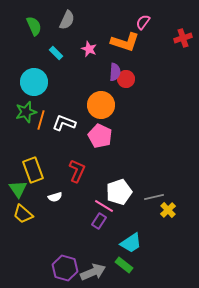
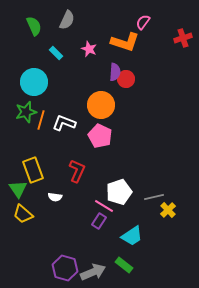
white semicircle: rotated 24 degrees clockwise
cyan trapezoid: moved 1 px right, 7 px up
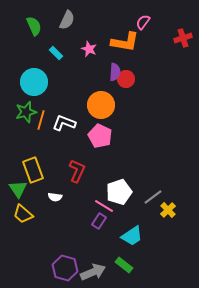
orange L-shape: rotated 8 degrees counterclockwise
gray line: moved 1 px left; rotated 24 degrees counterclockwise
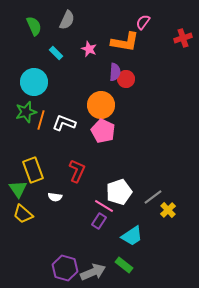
pink pentagon: moved 3 px right, 5 px up
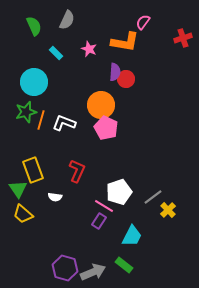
pink pentagon: moved 3 px right, 3 px up
cyan trapezoid: rotated 30 degrees counterclockwise
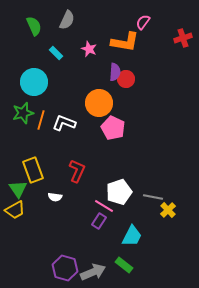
orange circle: moved 2 px left, 2 px up
green star: moved 3 px left, 1 px down
pink pentagon: moved 7 px right
gray line: rotated 48 degrees clockwise
yellow trapezoid: moved 8 px left, 4 px up; rotated 70 degrees counterclockwise
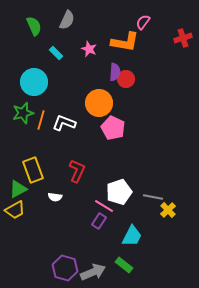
green triangle: rotated 36 degrees clockwise
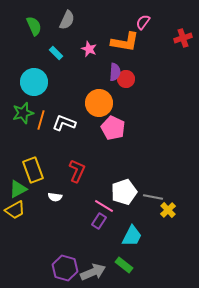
white pentagon: moved 5 px right
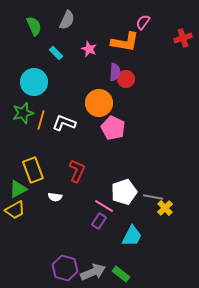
yellow cross: moved 3 px left, 2 px up
green rectangle: moved 3 px left, 9 px down
